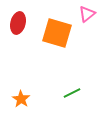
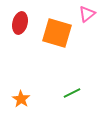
red ellipse: moved 2 px right
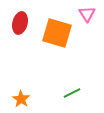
pink triangle: rotated 24 degrees counterclockwise
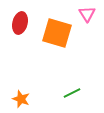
orange star: rotated 12 degrees counterclockwise
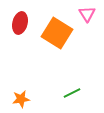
orange square: rotated 16 degrees clockwise
orange star: rotated 30 degrees counterclockwise
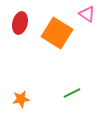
pink triangle: rotated 24 degrees counterclockwise
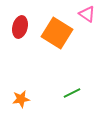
red ellipse: moved 4 px down
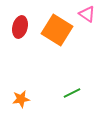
orange square: moved 3 px up
